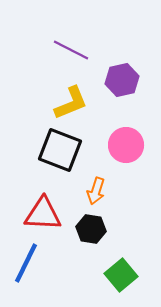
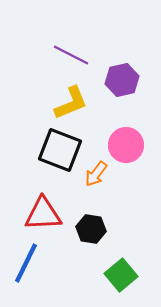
purple line: moved 5 px down
orange arrow: moved 17 px up; rotated 20 degrees clockwise
red triangle: rotated 6 degrees counterclockwise
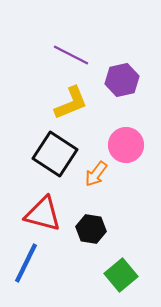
black square: moved 5 px left, 4 px down; rotated 12 degrees clockwise
red triangle: rotated 18 degrees clockwise
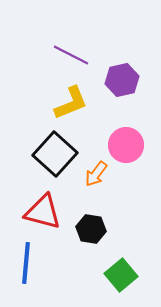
black square: rotated 9 degrees clockwise
red triangle: moved 2 px up
blue line: rotated 21 degrees counterclockwise
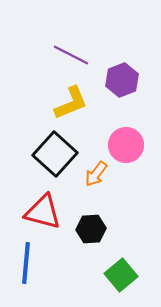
purple hexagon: rotated 8 degrees counterclockwise
black hexagon: rotated 12 degrees counterclockwise
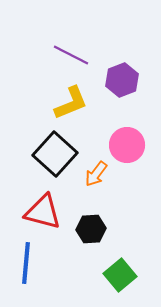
pink circle: moved 1 px right
green square: moved 1 px left
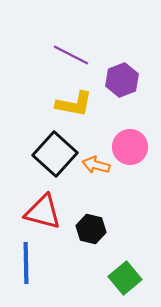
yellow L-shape: moved 3 px right, 1 px down; rotated 33 degrees clockwise
pink circle: moved 3 px right, 2 px down
orange arrow: moved 9 px up; rotated 68 degrees clockwise
black hexagon: rotated 16 degrees clockwise
blue line: rotated 6 degrees counterclockwise
green square: moved 5 px right, 3 px down
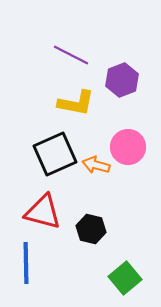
yellow L-shape: moved 2 px right, 1 px up
pink circle: moved 2 px left
black square: rotated 24 degrees clockwise
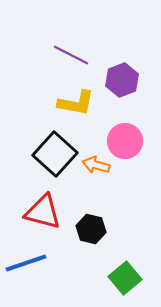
pink circle: moved 3 px left, 6 px up
black square: rotated 24 degrees counterclockwise
blue line: rotated 72 degrees clockwise
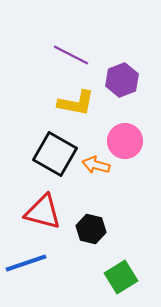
black square: rotated 12 degrees counterclockwise
green square: moved 4 px left, 1 px up; rotated 8 degrees clockwise
